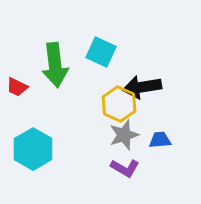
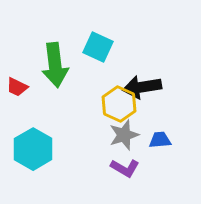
cyan square: moved 3 px left, 5 px up
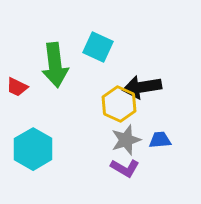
gray star: moved 2 px right, 5 px down
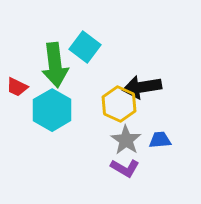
cyan square: moved 13 px left; rotated 12 degrees clockwise
gray star: rotated 20 degrees counterclockwise
cyan hexagon: moved 19 px right, 39 px up
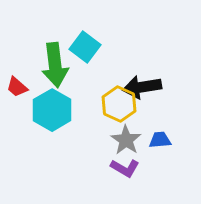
red trapezoid: rotated 15 degrees clockwise
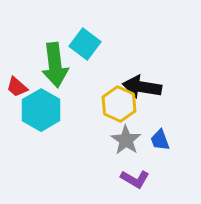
cyan square: moved 3 px up
black arrow: rotated 18 degrees clockwise
cyan hexagon: moved 11 px left
blue trapezoid: rotated 105 degrees counterclockwise
purple L-shape: moved 10 px right, 11 px down
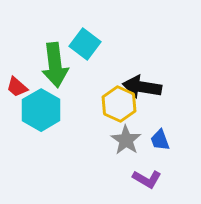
purple L-shape: moved 12 px right
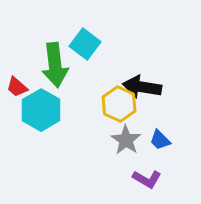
blue trapezoid: rotated 25 degrees counterclockwise
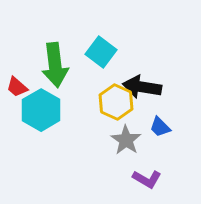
cyan square: moved 16 px right, 8 px down
yellow hexagon: moved 3 px left, 2 px up
blue trapezoid: moved 13 px up
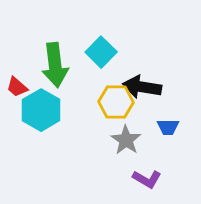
cyan square: rotated 8 degrees clockwise
yellow hexagon: rotated 24 degrees counterclockwise
blue trapezoid: moved 8 px right; rotated 45 degrees counterclockwise
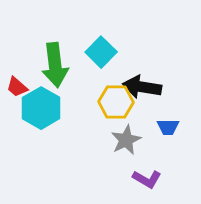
cyan hexagon: moved 2 px up
gray star: rotated 12 degrees clockwise
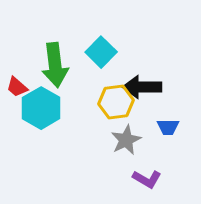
black arrow: rotated 9 degrees counterclockwise
yellow hexagon: rotated 8 degrees counterclockwise
